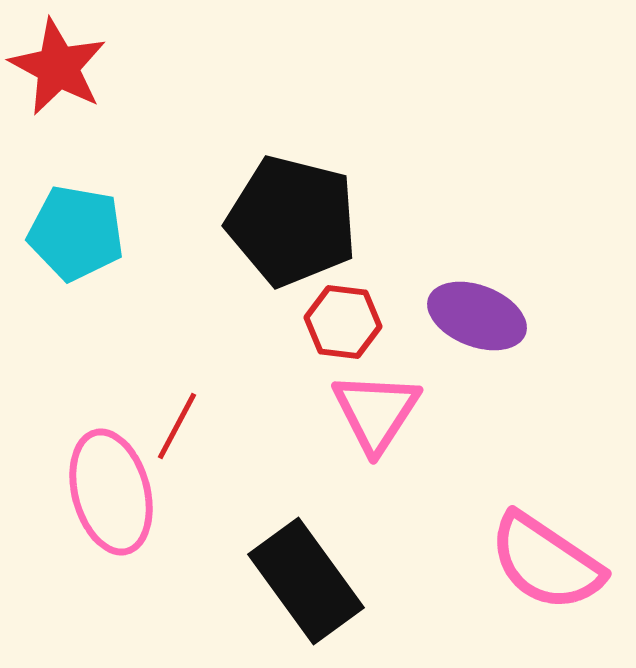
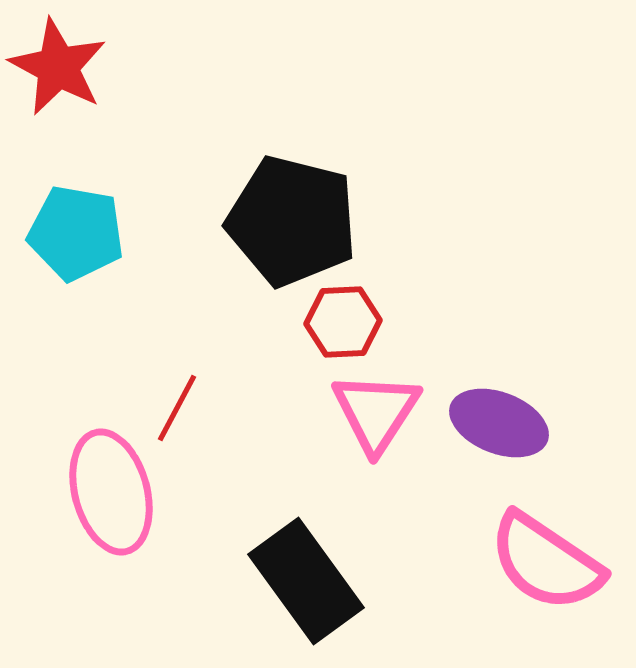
purple ellipse: moved 22 px right, 107 px down
red hexagon: rotated 10 degrees counterclockwise
red line: moved 18 px up
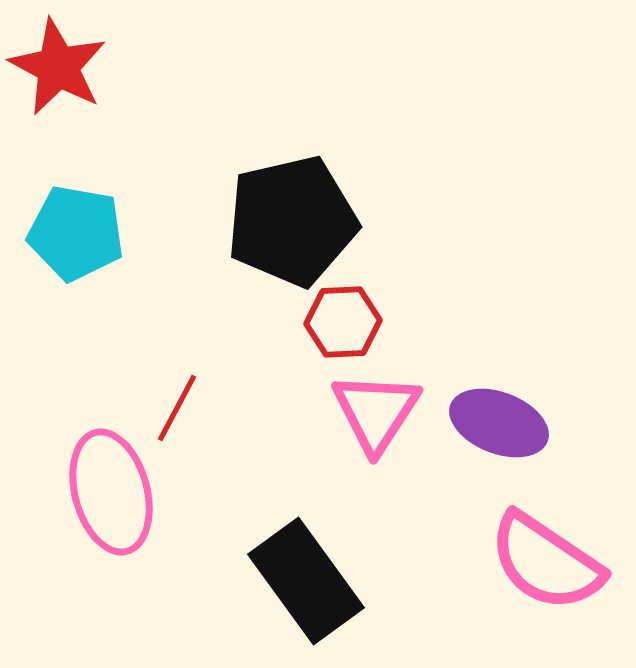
black pentagon: rotated 27 degrees counterclockwise
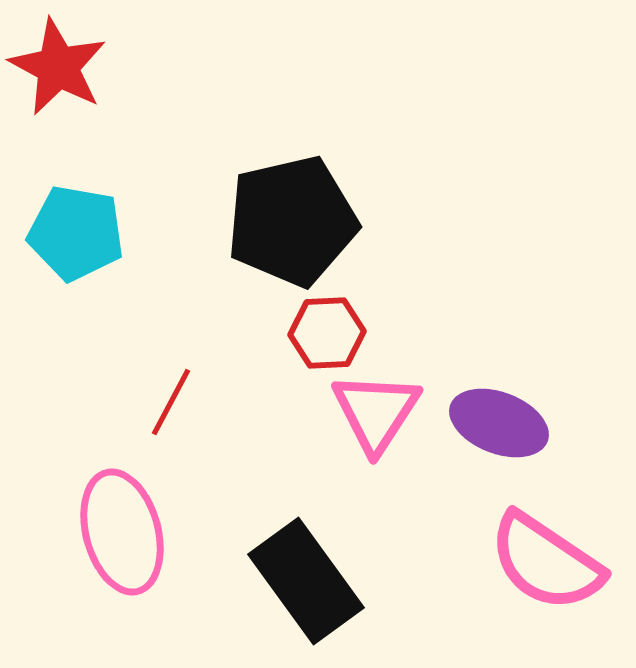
red hexagon: moved 16 px left, 11 px down
red line: moved 6 px left, 6 px up
pink ellipse: moved 11 px right, 40 px down
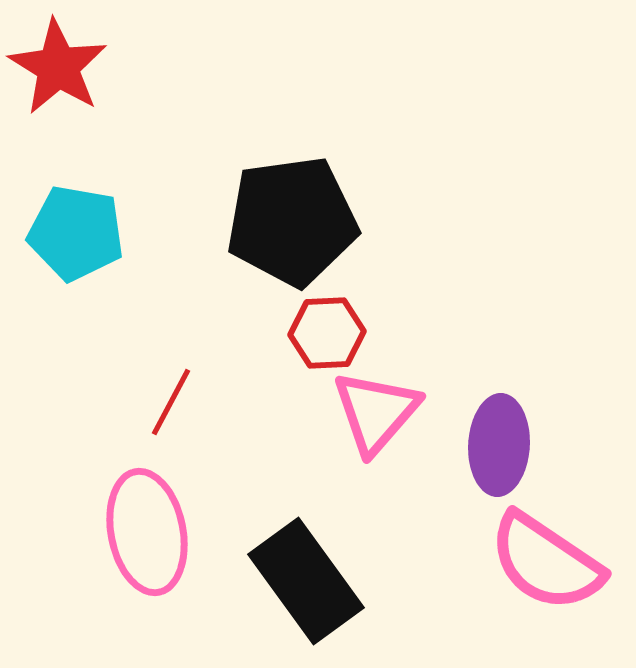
red star: rotated 4 degrees clockwise
black pentagon: rotated 5 degrees clockwise
pink triangle: rotated 8 degrees clockwise
purple ellipse: moved 22 px down; rotated 72 degrees clockwise
pink ellipse: moved 25 px right; rotated 4 degrees clockwise
